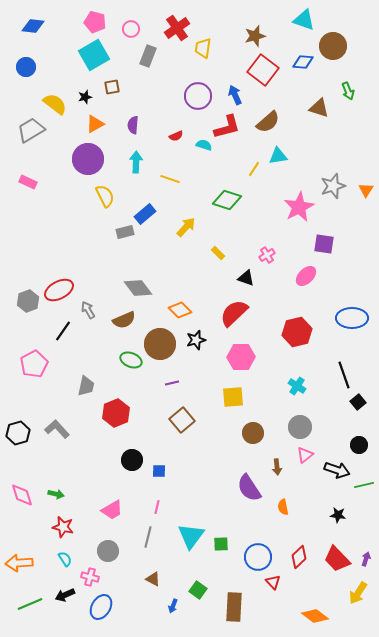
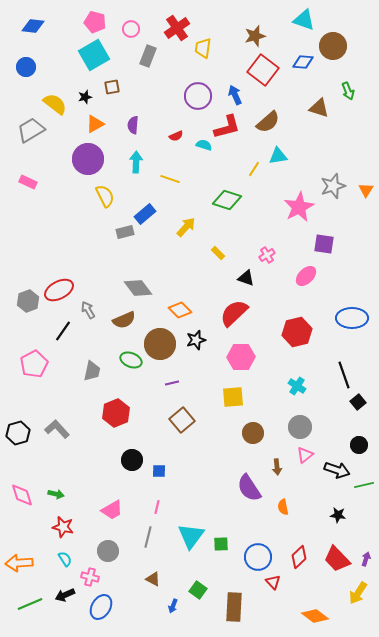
gray trapezoid at (86, 386): moved 6 px right, 15 px up
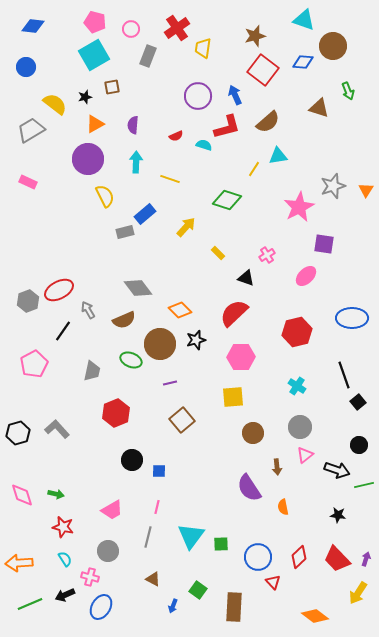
purple line at (172, 383): moved 2 px left
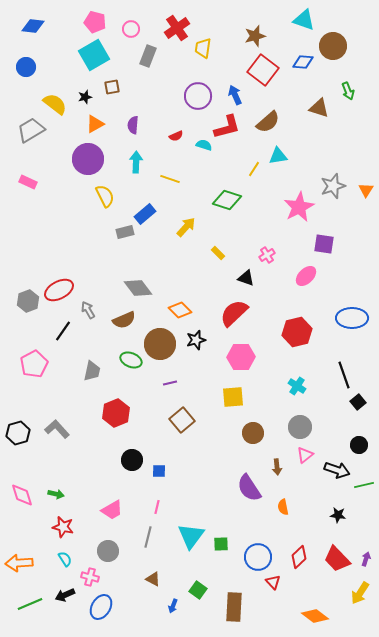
yellow arrow at (358, 593): moved 2 px right
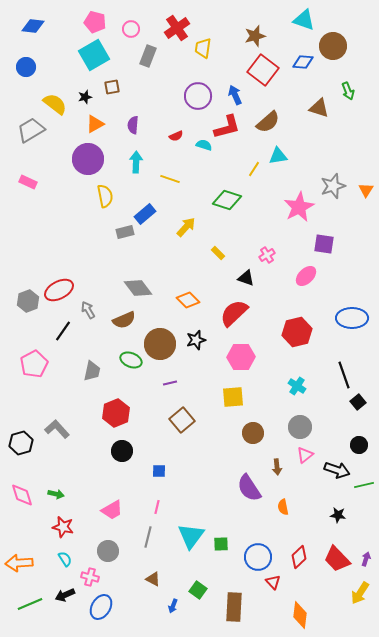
yellow semicircle at (105, 196): rotated 15 degrees clockwise
orange diamond at (180, 310): moved 8 px right, 10 px up
black hexagon at (18, 433): moved 3 px right, 10 px down
black circle at (132, 460): moved 10 px left, 9 px up
orange diamond at (315, 616): moved 15 px left, 1 px up; rotated 60 degrees clockwise
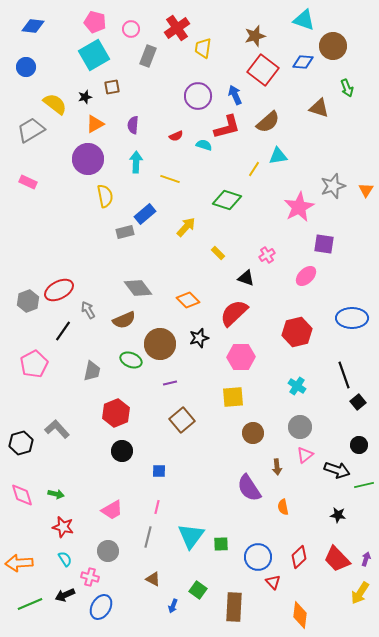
green arrow at (348, 91): moved 1 px left, 3 px up
black star at (196, 340): moved 3 px right, 2 px up
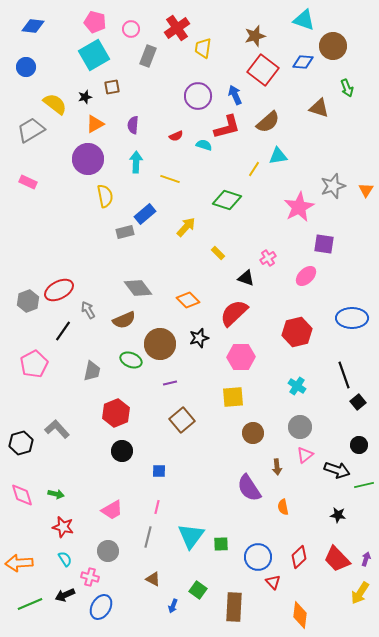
pink cross at (267, 255): moved 1 px right, 3 px down
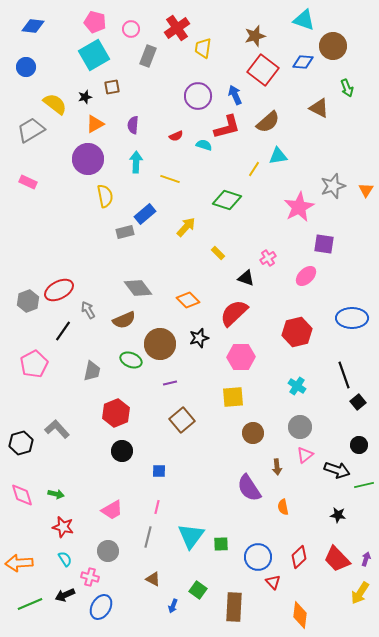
brown triangle at (319, 108): rotated 10 degrees clockwise
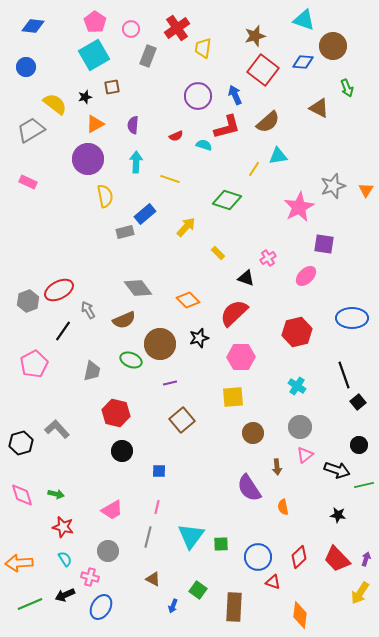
pink pentagon at (95, 22): rotated 20 degrees clockwise
red hexagon at (116, 413): rotated 24 degrees counterclockwise
red triangle at (273, 582): rotated 28 degrees counterclockwise
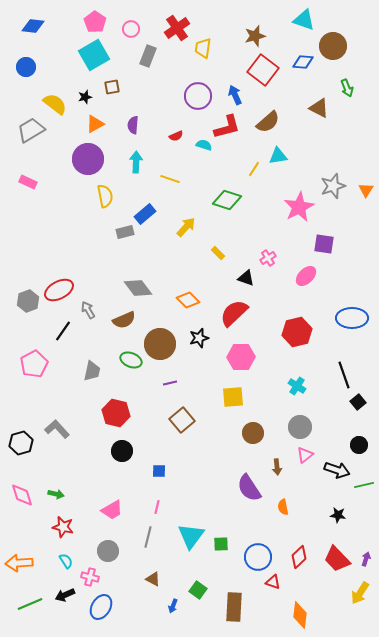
cyan semicircle at (65, 559): moved 1 px right, 2 px down
